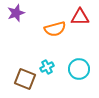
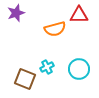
red triangle: moved 1 px left, 2 px up
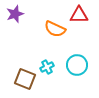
purple star: moved 1 px left, 1 px down
orange semicircle: rotated 40 degrees clockwise
cyan circle: moved 2 px left, 4 px up
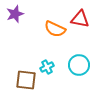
red triangle: moved 1 px right, 4 px down; rotated 12 degrees clockwise
cyan circle: moved 2 px right
brown square: moved 1 px right, 1 px down; rotated 15 degrees counterclockwise
